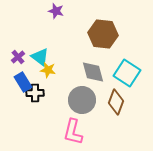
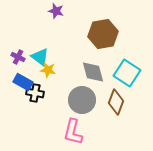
brown hexagon: rotated 16 degrees counterclockwise
purple cross: rotated 24 degrees counterclockwise
blue rectangle: rotated 30 degrees counterclockwise
black cross: rotated 12 degrees clockwise
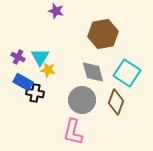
cyan triangle: rotated 24 degrees clockwise
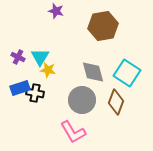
brown hexagon: moved 8 px up
blue rectangle: moved 3 px left, 6 px down; rotated 48 degrees counterclockwise
pink L-shape: rotated 44 degrees counterclockwise
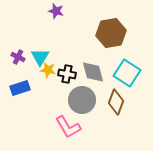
brown hexagon: moved 8 px right, 7 px down
black cross: moved 32 px right, 19 px up
pink L-shape: moved 5 px left, 5 px up
